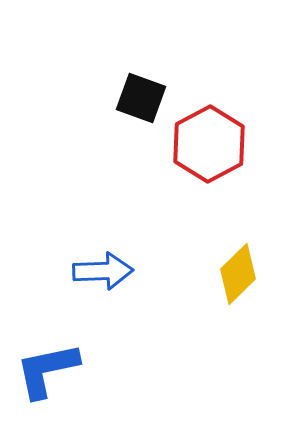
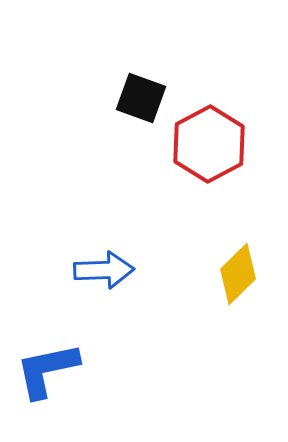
blue arrow: moved 1 px right, 1 px up
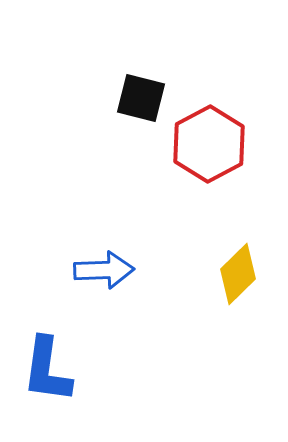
black square: rotated 6 degrees counterclockwise
blue L-shape: rotated 70 degrees counterclockwise
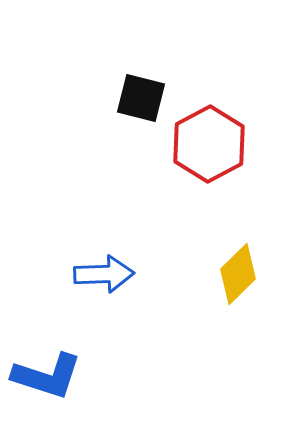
blue arrow: moved 4 px down
blue L-shape: moved 6 px down; rotated 80 degrees counterclockwise
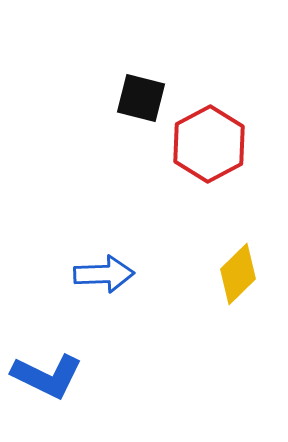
blue L-shape: rotated 8 degrees clockwise
